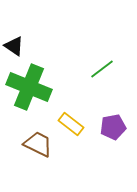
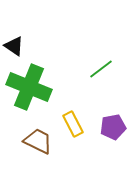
green line: moved 1 px left
yellow rectangle: moved 2 px right; rotated 25 degrees clockwise
brown trapezoid: moved 3 px up
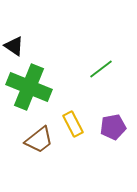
brown trapezoid: moved 1 px right, 1 px up; rotated 116 degrees clockwise
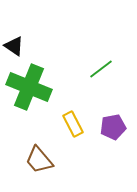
brown trapezoid: moved 20 px down; rotated 88 degrees clockwise
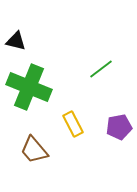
black triangle: moved 2 px right, 5 px up; rotated 20 degrees counterclockwise
purple pentagon: moved 6 px right
brown trapezoid: moved 5 px left, 10 px up
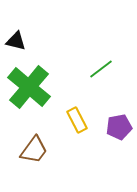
green cross: rotated 18 degrees clockwise
yellow rectangle: moved 4 px right, 4 px up
brown trapezoid: rotated 104 degrees counterclockwise
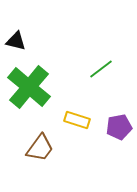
yellow rectangle: rotated 45 degrees counterclockwise
brown trapezoid: moved 6 px right, 2 px up
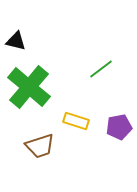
yellow rectangle: moved 1 px left, 1 px down
brown trapezoid: moved 2 px up; rotated 36 degrees clockwise
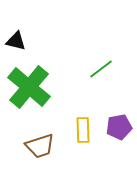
yellow rectangle: moved 7 px right, 9 px down; rotated 70 degrees clockwise
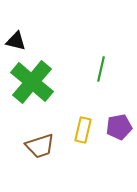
green line: rotated 40 degrees counterclockwise
green cross: moved 3 px right, 5 px up
yellow rectangle: rotated 15 degrees clockwise
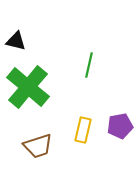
green line: moved 12 px left, 4 px up
green cross: moved 4 px left, 5 px down
purple pentagon: moved 1 px right, 1 px up
brown trapezoid: moved 2 px left
